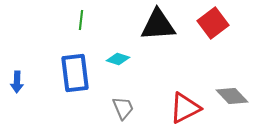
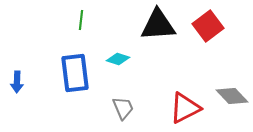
red square: moved 5 px left, 3 px down
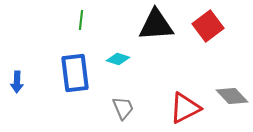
black triangle: moved 2 px left
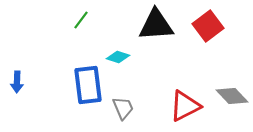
green line: rotated 30 degrees clockwise
cyan diamond: moved 2 px up
blue rectangle: moved 13 px right, 12 px down
red triangle: moved 2 px up
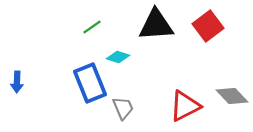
green line: moved 11 px right, 7 px down; rotated 18 degrees clockwise
blue rectangle: moved 2 px right, 2 px up; rotated 15 degrees counterclockwise
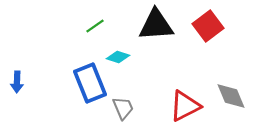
green line: moved 3 px right, 1 px up
gray diamond: moved 1 px left; rotated 20 degrees clockwise
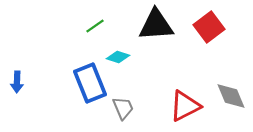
red square: moved 1 px right, 1 px down
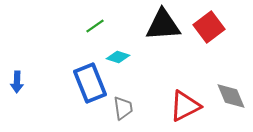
black triangle: moved 7 px right
gray trapezoid: rotated 15 degrees clockwise
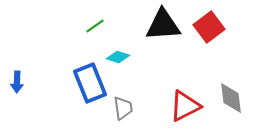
gray diamond: moved 2 px down; rotated 16 degrees clockwise
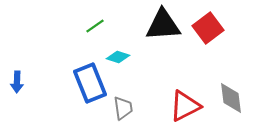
red square: moved 1 px left, 1 px down
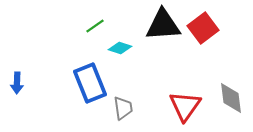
red square: moved 5 px left
cyan diamond: moved 2 px right, 9 px up
blue arrow: moved 1 px down
red triangle: rotated 28 degrees counterclockwise
